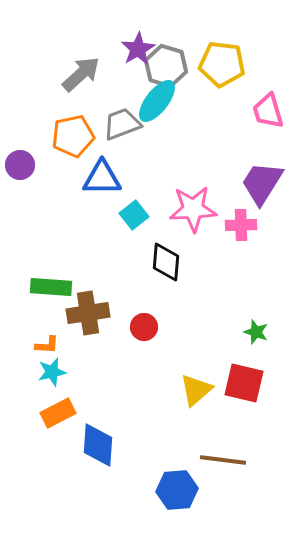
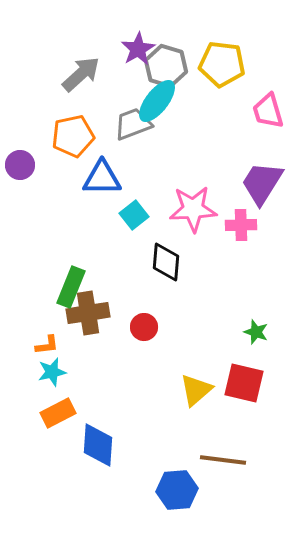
gray trapezoid: moved 11 px right
green rectangle: moved 20 px right; rotated 72 degrees counterclockwise
orange L-shape: rotated 10 degrees counterclockwise
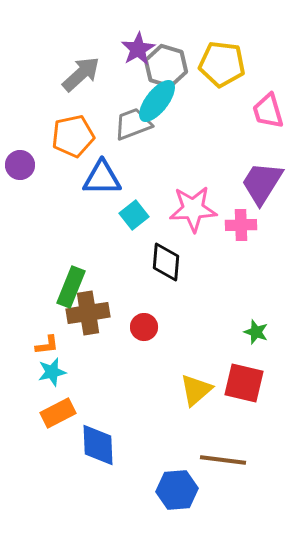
blue diamond: rotated 6 degrees counterclockwise
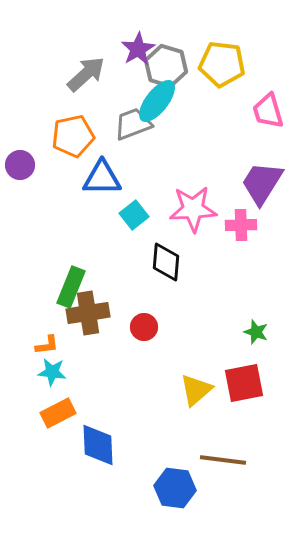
gray arrow: moved 5 px right
cyan star: rotated 20 degrees clockwise
red square: rotated 24 degrees counterclockwise
blue hexagon: moved 2 px left, 2 px up; rotated 12 degrees clockwise
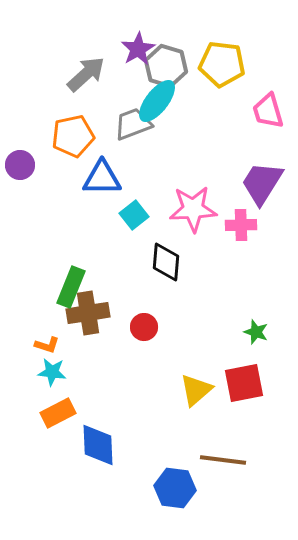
orange L-shape: rotated 25 degrees clockwise
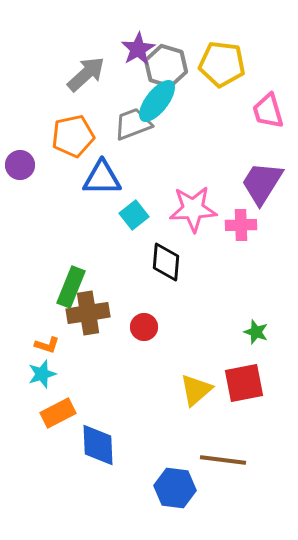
cyan star: moved 10 px left, 2 px down; rotated 24 degrees counterclockwise
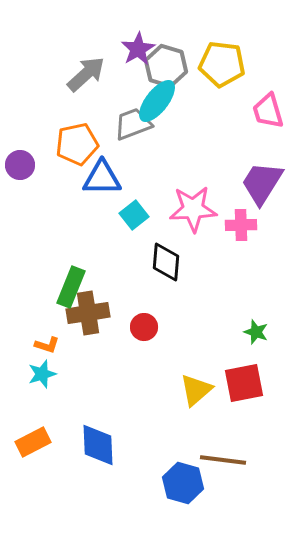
orange pentagon: moved 4 px right, 8 px down
orange rectangle: moved 25 px left, 29 px down
blue hexagon: moved 8 px right, 5 px up; rotated 9 degrees clockwise
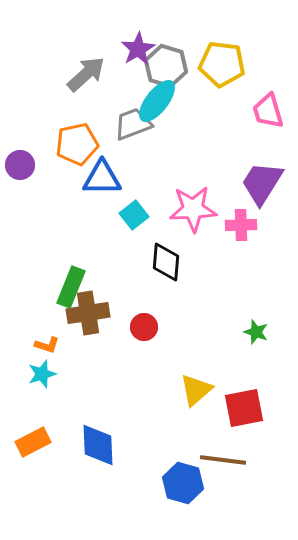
red square: moved 25 px down
